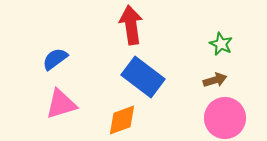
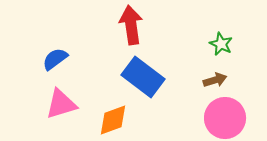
orange diamond: moved 9 px left
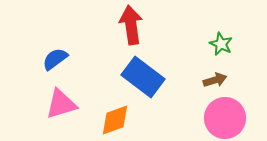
orange diamond: moved 2 px right
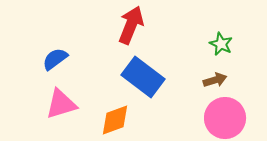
red arrow: rotated 30 degrees clockwise
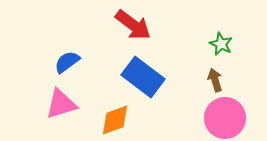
red arrow: moved 2 px right; rotated 105 degrees clockwise
blue semicircle: moved 12 px right, 3 px down
brown arrow: rotated 90 degrees counterclockwise
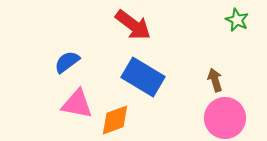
green star: moved 16 px right, 24 px up
blue rectangle: rotated 6 degrees counterclockwise
pink triangle: moved 16 px right; rotated 28 degrees clockwise
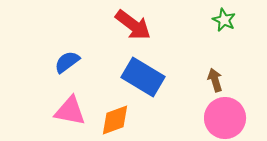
green star: moved 13 px left
pink triangle: moved 7 px left, 7 px down
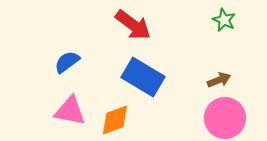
brown arrow: moved 4 px right; rotated 85 degrees clockwise
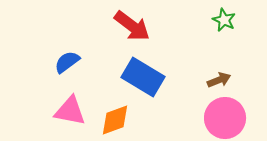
red arrow: moved 1 px left, 1 px down
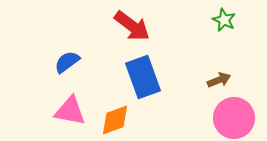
blue rectangle: rotated 39 degrees clockwise
pink circle: moved 9 px right
